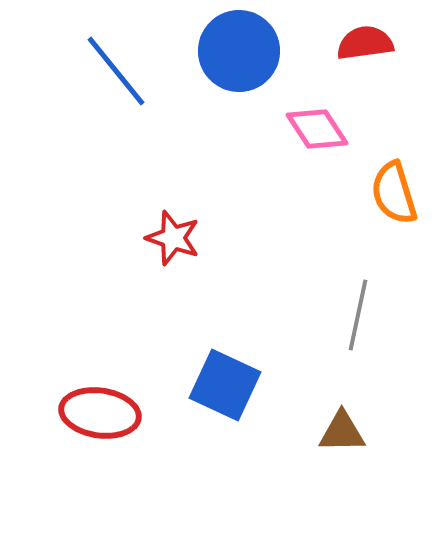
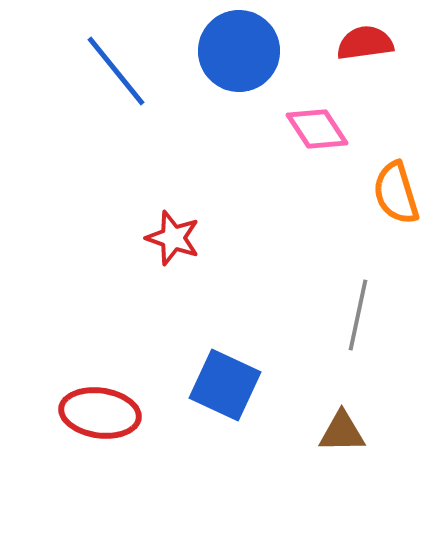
orange semicircle: moved 2 px right
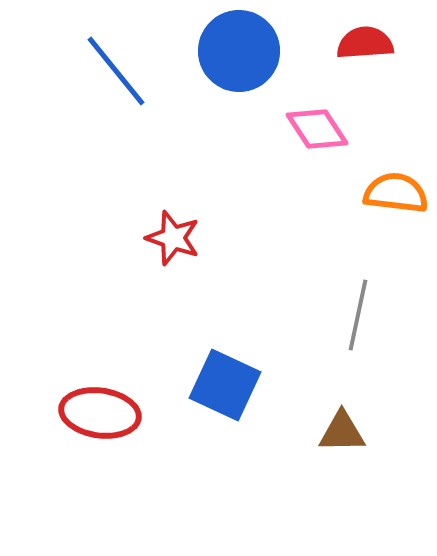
red semicircle: rotated 4 degrees clockwise
orange semicircle: rotated 114 degrees clockwise
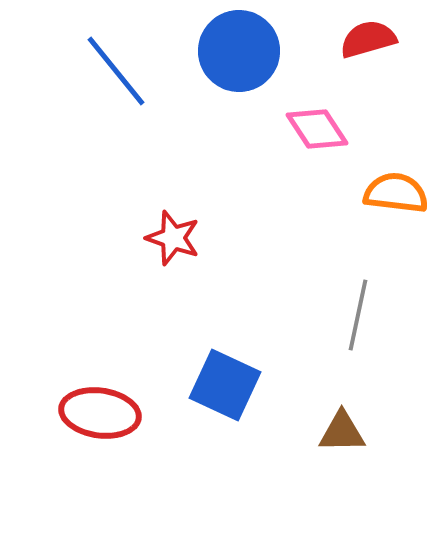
red semicircle: moved 3 px right, 4 px up; rotated 12 degrees counterclockwise
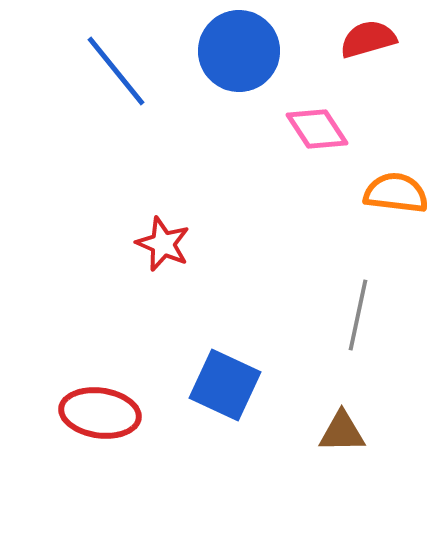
red star: moved 10 px left, 6 px down; rotated 4 degrees clockwise
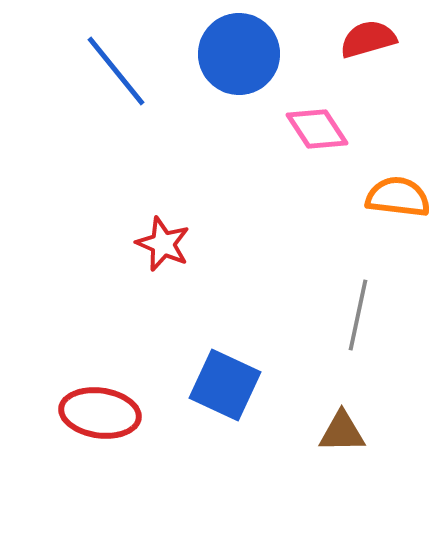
blue circle: moved 3 px down
orange semicircle: moved 2 px right, 4 px down
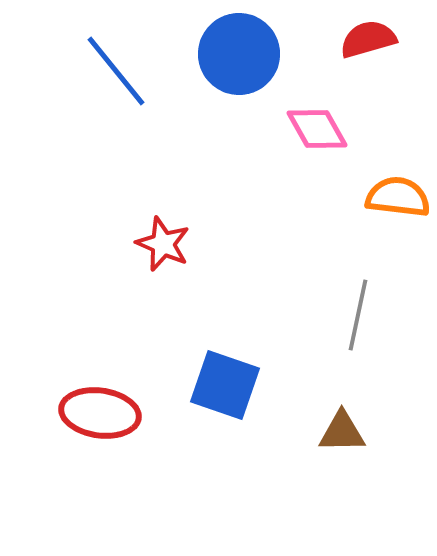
pink diamond: rotated 4 degrees clockwise
blue square: rotated 6 degrees counterclockwise
